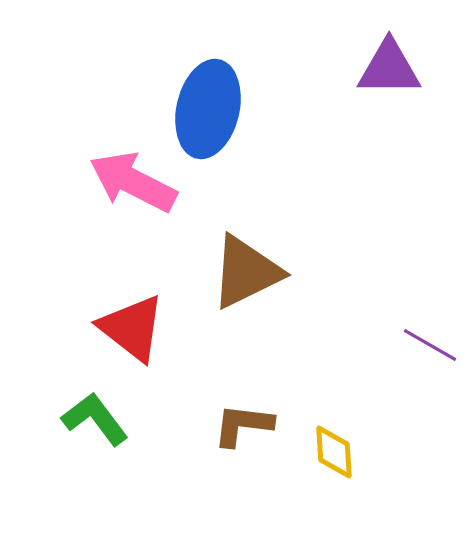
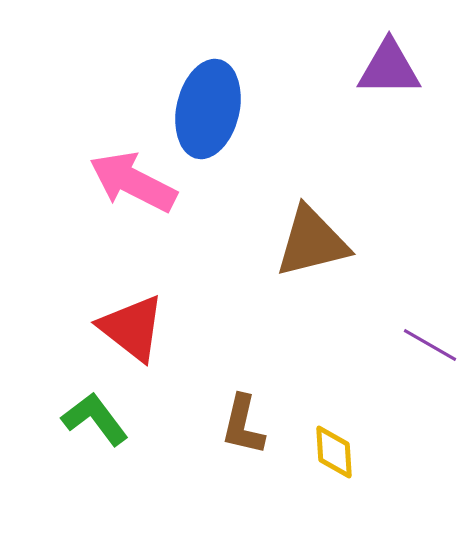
brown triangle: moved 66 px right, 30 px up; rotated 12 degrees clockwise
brown L-shape: rotated 84 degrees counterclockwise
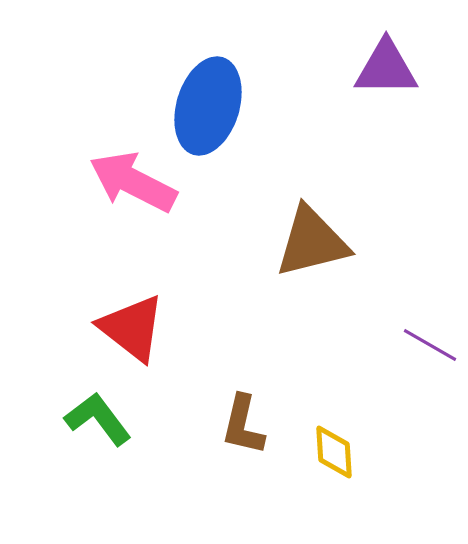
purple triangle: moved 3 px left
blue ellipse: moved 3 px up; rotated 4 degrees clockwise
green L-shape: moved 3 px right
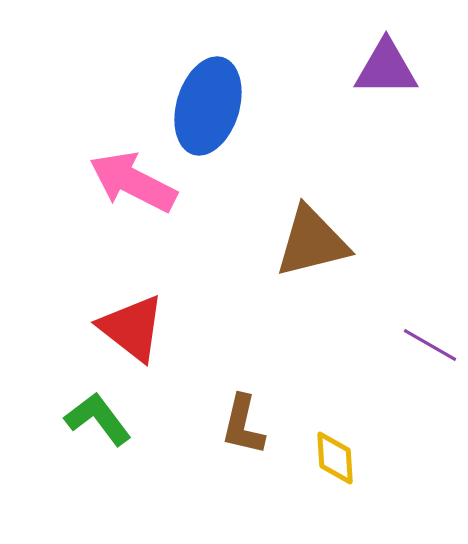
yellow diamond: moved 1 px right, 6 px down
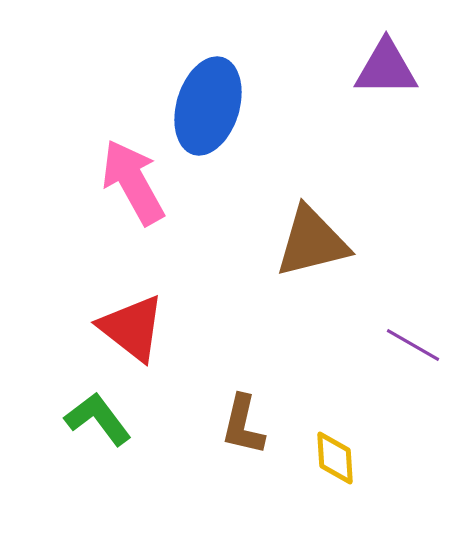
pink arrow: rotated 34 degrees clockwise
purple line: moved 17 px left
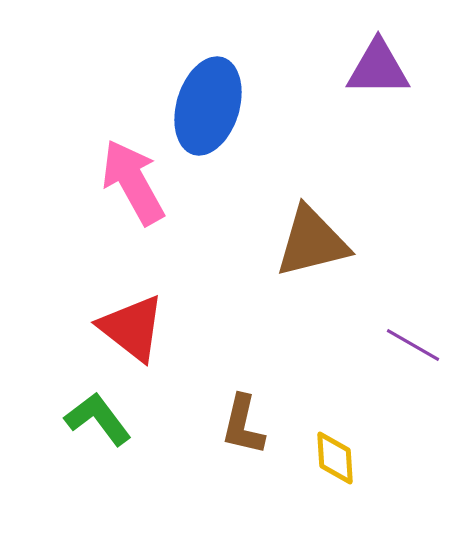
purple triangle: moved 8 px left
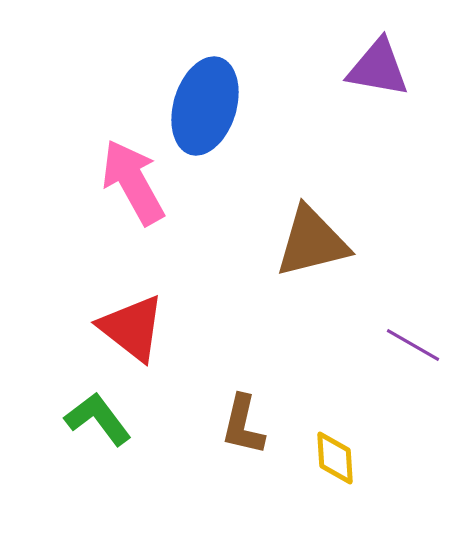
purple triangle: rotated 10 degrees clockwise
blue ellipse: moved 3 px left
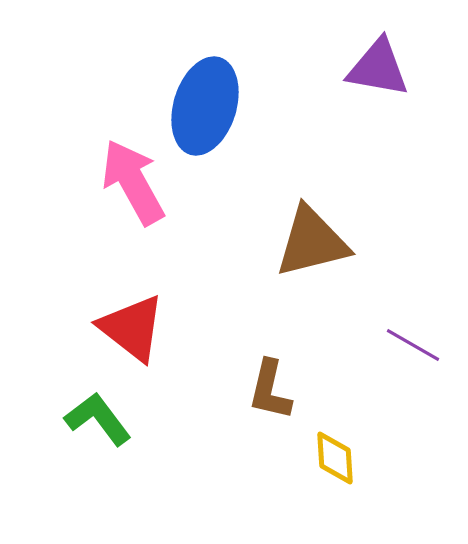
brown L-shape: moved 27 px right, 35 px up
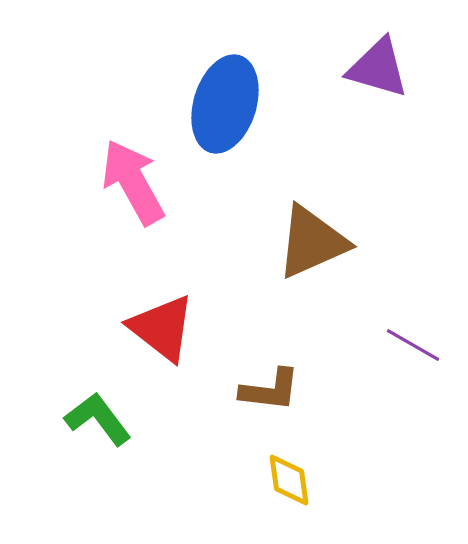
purple triangle: rotated 6 degrees clockwise
blue ellipse: moved 20 px right, 2 px up
brown triangle: rotated 10 degrees counterclockwise
red triangle: moved 30 px right
brown L-shape: rotated 96 degrees counterclockwise
yellow diamond: moved 46 px left, 22 px down; rotated 4 degrees counterclockwise
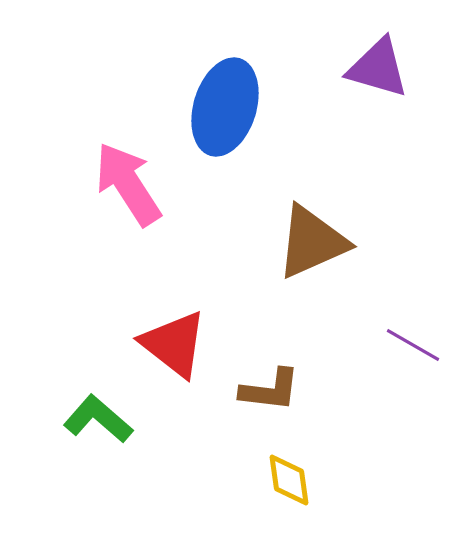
blue ellipse: moved 3 px down
pink arrow: moved 5 px left, 2 px down; rotated 4 degrees counterclockwise
red triangle: moved 12 px right, 16 px down
green L-shape: rotated 12 degrees counterclockwise
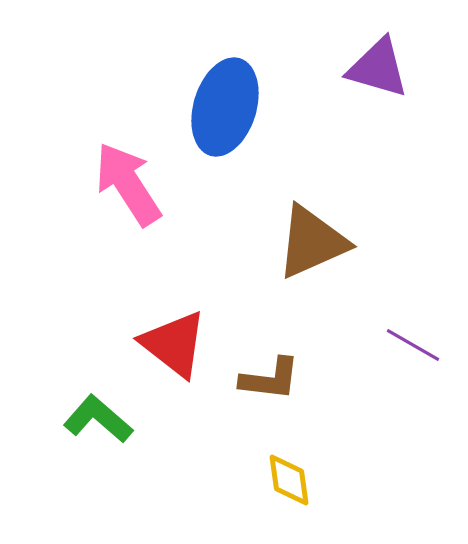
brown L-shape: moved 11 px up
